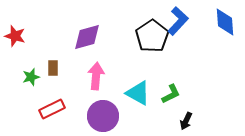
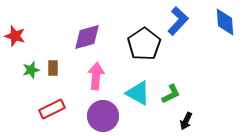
black pentagon: moved 8 px left, 8 px down
green star: moved 7 px up
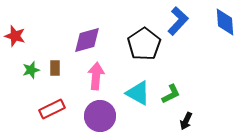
purple diamond: moved 3 px down
brown rectangle: moved 2 px right
purple circle: moved 3 px left
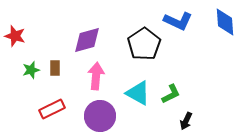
blue L-shape: rotated 72 degrees clockwise
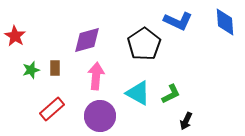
red star: rotated 15 degrees clockwise
red rectangle: rotated 15 degrees counterclockwise
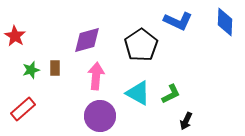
blue diamond: rotated 8 degrees clockwise
black pentagon: moved 3 px left, 1 px down
red rectangle: moved 29 px left
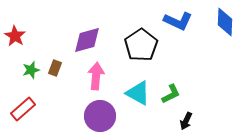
brown rectangle: rotated 21 degrees clockwise
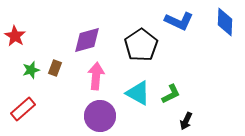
blue L-shape: moved 1 px right
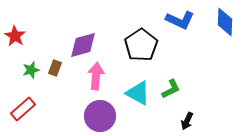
blue L-shape: moved 1 px right, 1 px up
purple diamond: moved 4 px left, 5 px down
green L-shape: moved 5 px up
black arrow: moved 1 px right
